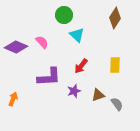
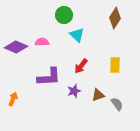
pink semicircle: rotated 48 degrees counterclockwise
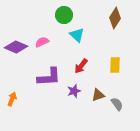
pink semicircle: rotated 24 degrees counterclockwise
orange arrow: moved 1 px left
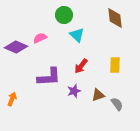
brown diamond: rotated 40 degrees counterclockwise
pink semicircle: moved 2 px left, 4 px up
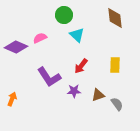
purple L-shape: rotated 60 degrees clockwise
purple star: rotated 16 degrees clockwise
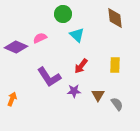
green circle: moved 1 px left, 1 px up
brown triangle: rotated 40 degrees counterclockwise
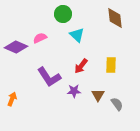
yellow rectangle: moved 4 px left
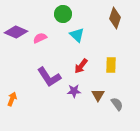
brown diamond: rotated 25 degrees clockwise
purple diamond: moved 15 px up
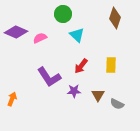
gray semicircle: rotated 152 degrees clockwise
